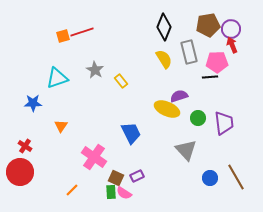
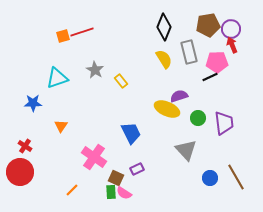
black line: rotated 21 degrees counterclockwise
purple rectangle: moved 7 px up
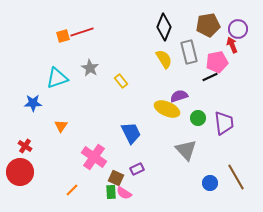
purple circle: moved 7 px right
pink pentagon: rotated 10 degrees counterclockwise
gray star: moved 5 px left, 2 px up
blue circle: moved 5 px down
